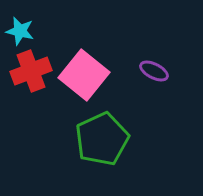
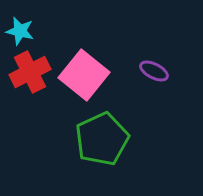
red cross: moved 1 px left, 1 px down; rotated 6 degrees counterclockwise
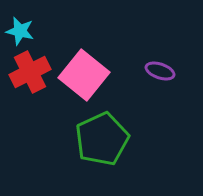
purple ellipse: moved 6 px right; rotated 8 degrees counterclockwise
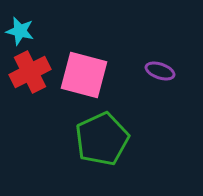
pink square: rotated 24 degrees counterclockwise
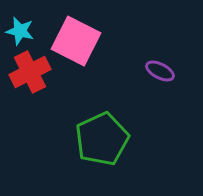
purple ellipse: rotated 8 degrees clockwise
pink square: moved 8 px left, 34 px up; rotated 12 degrees clockwise
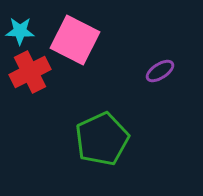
cyan star: rotated 12 degrees counterclockwise
pink square: moved 1 px left, 1 px up
purple ellipse: rotated 60 degrees counterclockwise
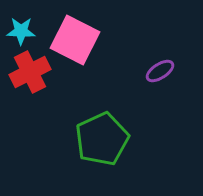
cyan star: moved 1 px right
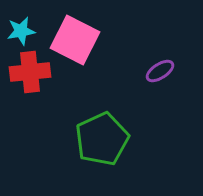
cyan star: rotated 12 degrees counterclockwise
red cross: rotated 21 degrees clockwise
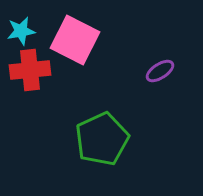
red cross: moved 2 px up
